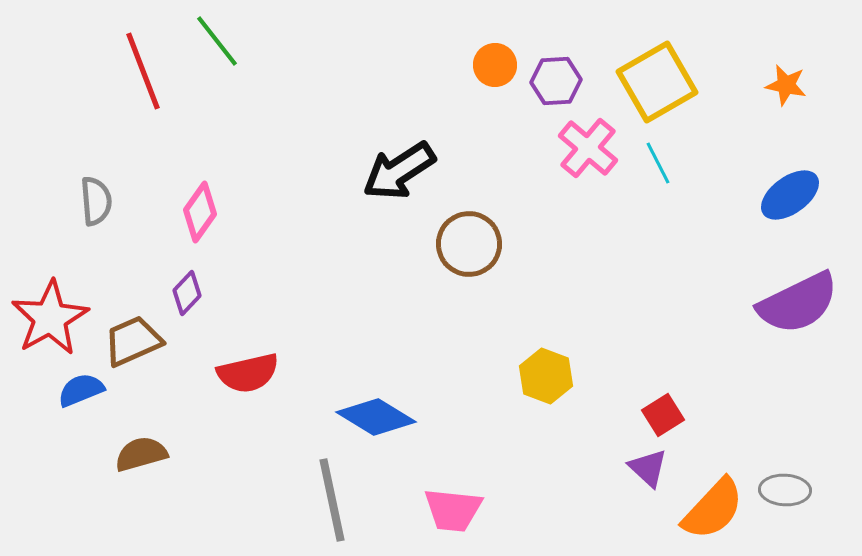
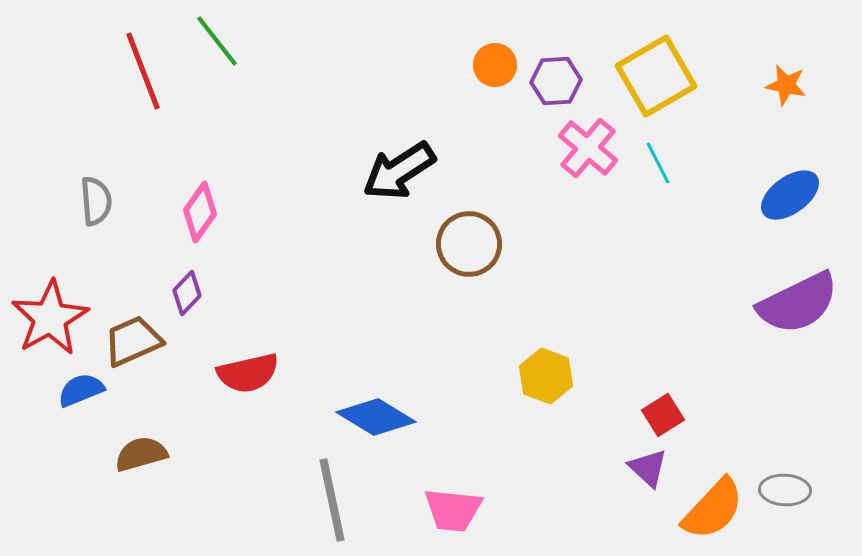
yellow square: moved 1 px left, 6 px up
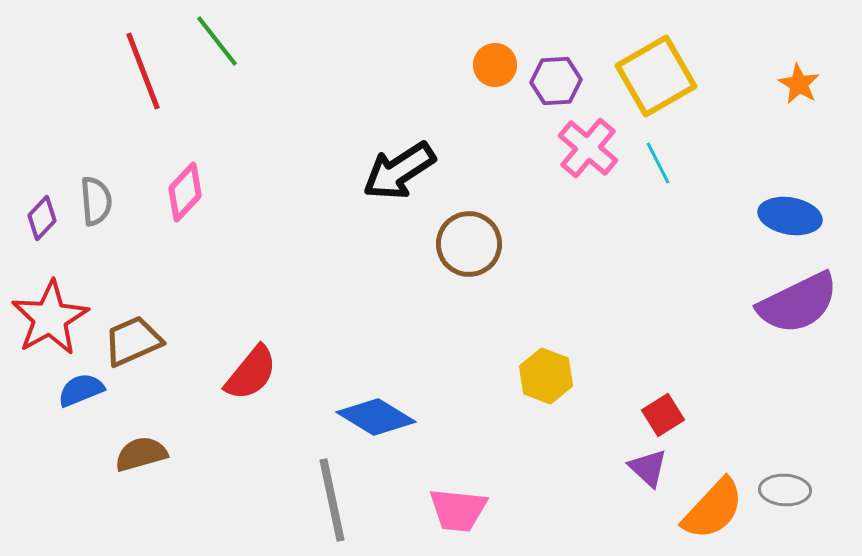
orange star: moved 13 px right, 1 px up; rotated 18 degrees clockwise
blue ellipse: moved 21 px down; rotated 46 degrees clockwise
pink diamond: moved 15 px left, 20 px up; rotated 8 degrees clockwise
purple diamond: moved 145 px left, 75 px up
red semicircle: moved 3 px right; rotated 38 degrees counterclockwise
pink trapezoid: moved 5 px right
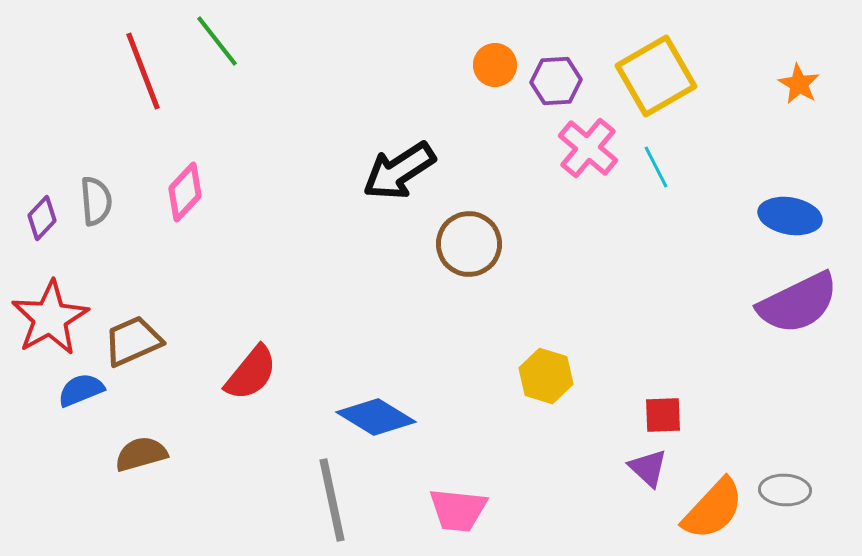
cyan line: moved 2 px left, 4 px down
yellow hexagon: rotated 4 degrees counterclockwise
red square: rotated 30 degrees clockwise
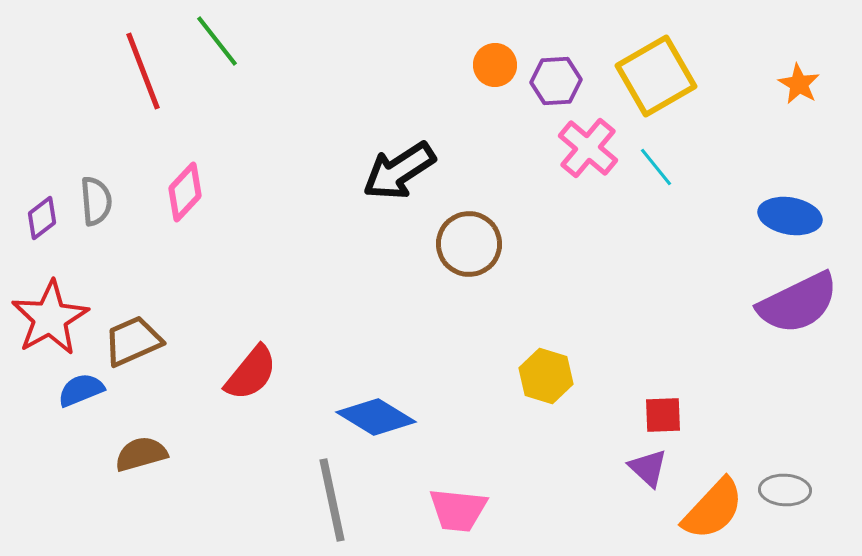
cyan line: rotated 12 degrees counterclockwise
purple diamond: rotated 9 degrees clockwise
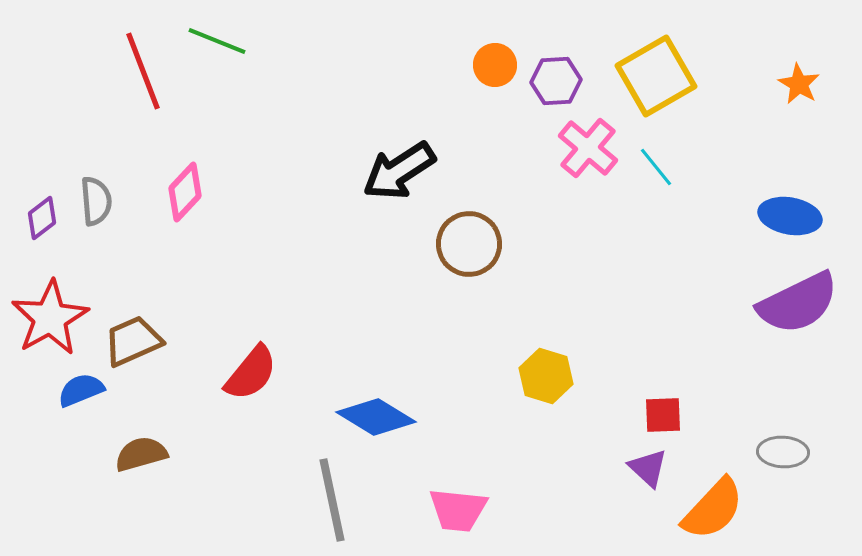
green line: rotated 30 degrees counterclockwise
gray ellipse: moved 2 px left, 38 px up
